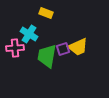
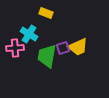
purple square: moved 1 px up
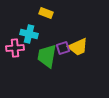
cyan cross: rotated 18 degrees counterclockwise
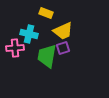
yellow trapezoid: moved 15 px left, 16 px up
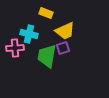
yellow trapezoid: moved 2 px right
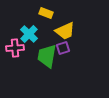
cyan cross: rotated 30 degrees clockwise
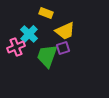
pink cross: moved 1 px right, 1 px up; rotated 18 degrees counterclockwise
green trapezoid: rotated 10 degrees clockwise
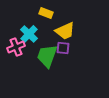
purple square: rotated 24 degrees clockwise
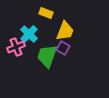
yellow trapezoid: rotated 45 degrees counterclockwise
purple square: rotated 24 degrees clockwise
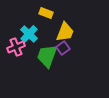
yellow trapezoid: moved 1 px down
purple square: rotated 24 degrees clockwise
